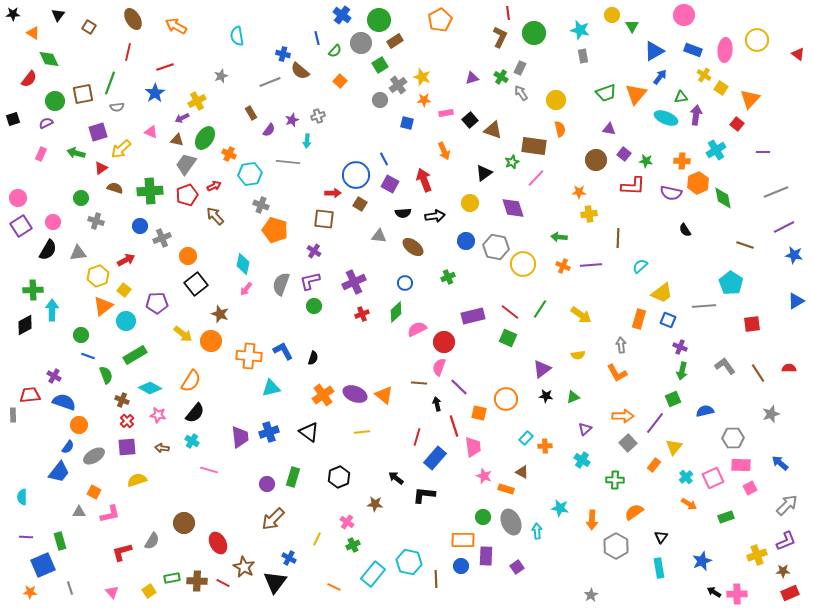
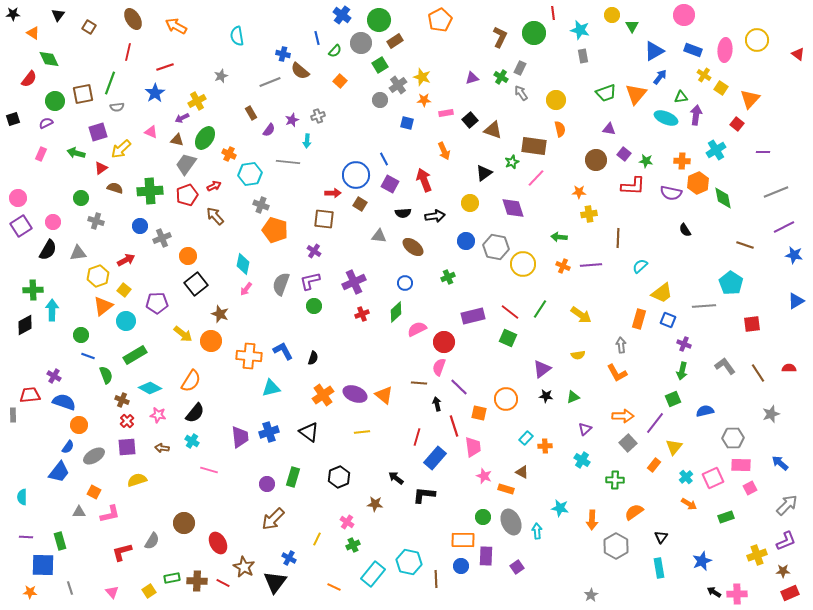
red line at (508, 13): moved 45 px right
purple cross at (680, 347): moved 4 px right, 3 px up
blue square at (43, 565): rotated 25 degrees clockwise
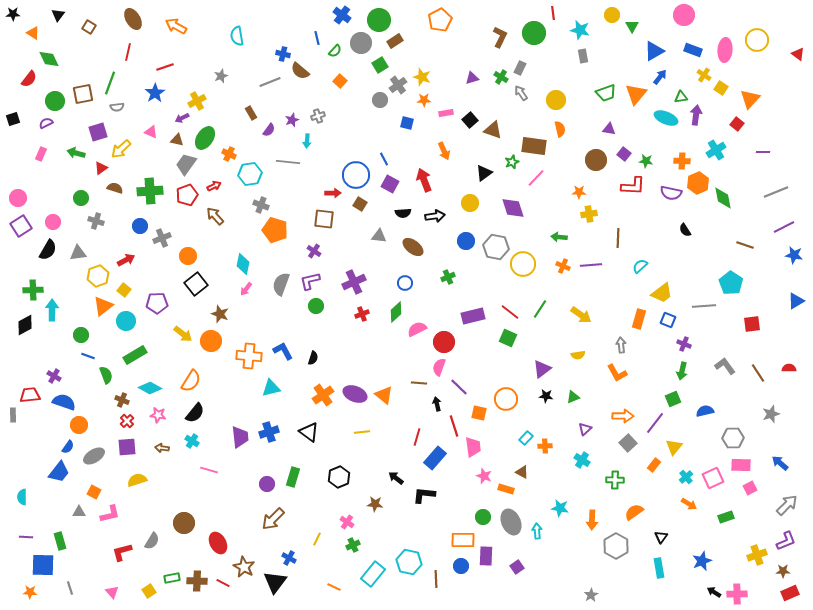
green circle at (314, 306): moved 2 px right
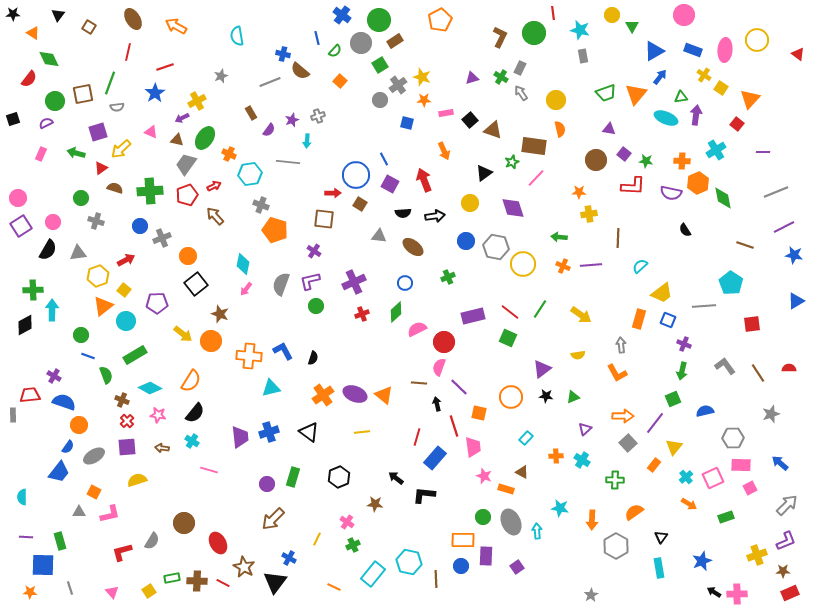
orange circle at (506, 399): moved 5 px right, 2 px up
orange cross at (545, 446): moved 11 px right, 10 px down
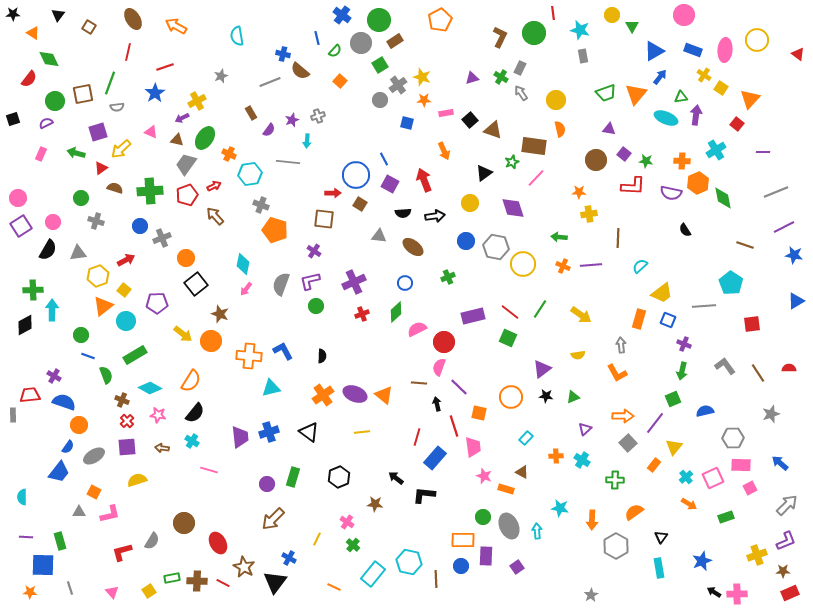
orange circle at (188, 256): moved 2 px left, 2 px down
black semicircle at (313, 358): moved 9 px right, 2 px up; rotated 16 degrees counterclockwise
gray ellipse at (511, 522): moved 2 px left, 4 px down
green cross at (353, 545): rotated 24 degrees counterclockwise
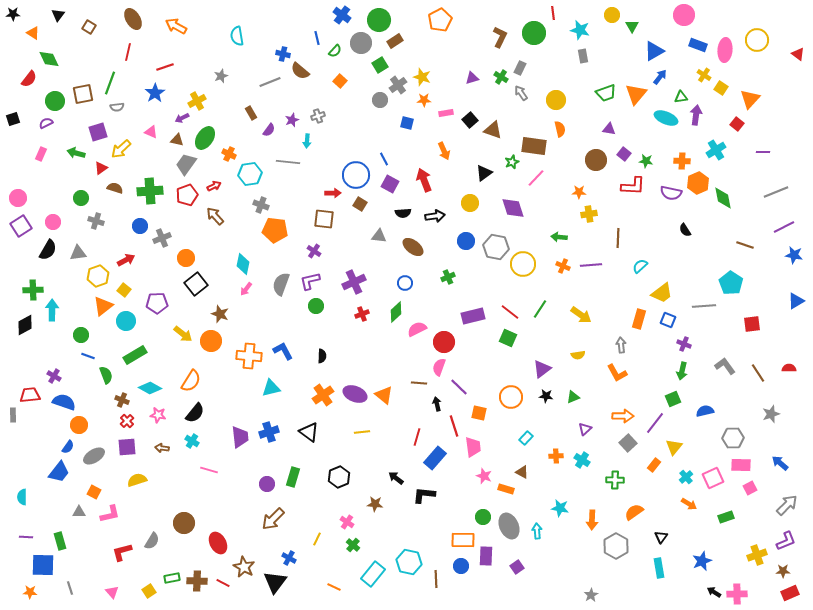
blue rectangle at (693, 50): moved 5 px right, 5 px up
orange pentagon at (275, 230): rotated 10 degrees counterclockwise
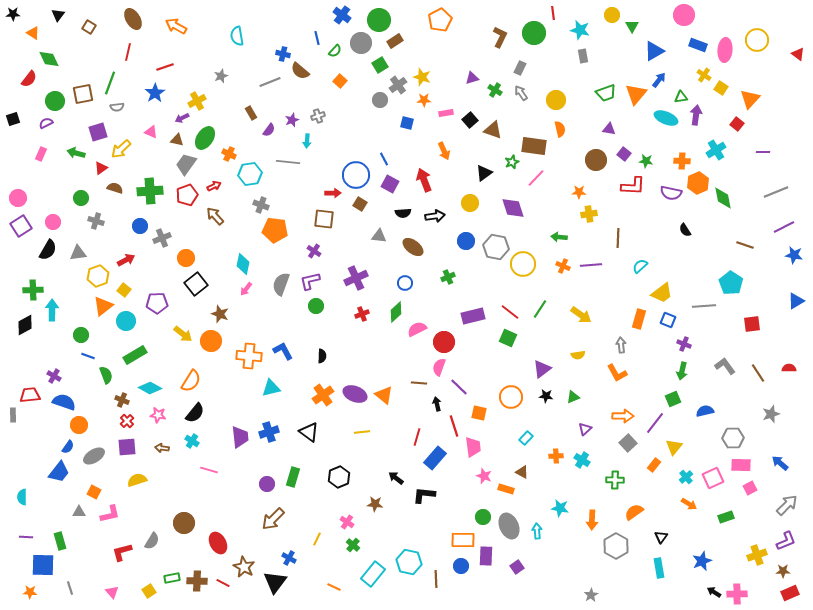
green cross at (501, 77): moved 6 px left, 13 px down
blue arrow at (660, 77): moved 1 px left, 3 px down
purple cross at (354, 282): moved 2 px right, 4 px up
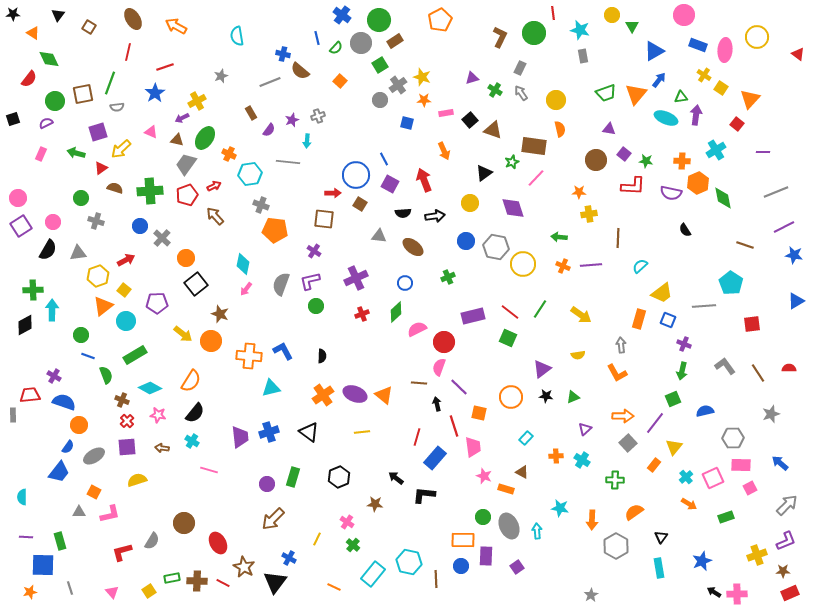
yellow circle at (757, 40): moved 3 px up
green semicircle at (335, 51): moved 1 px right, 3 px up
gray cross at (162, 238): rotated 24 degrees counterclockwise
orange star at (30, 592): rotated 16 degrees counterclockwise
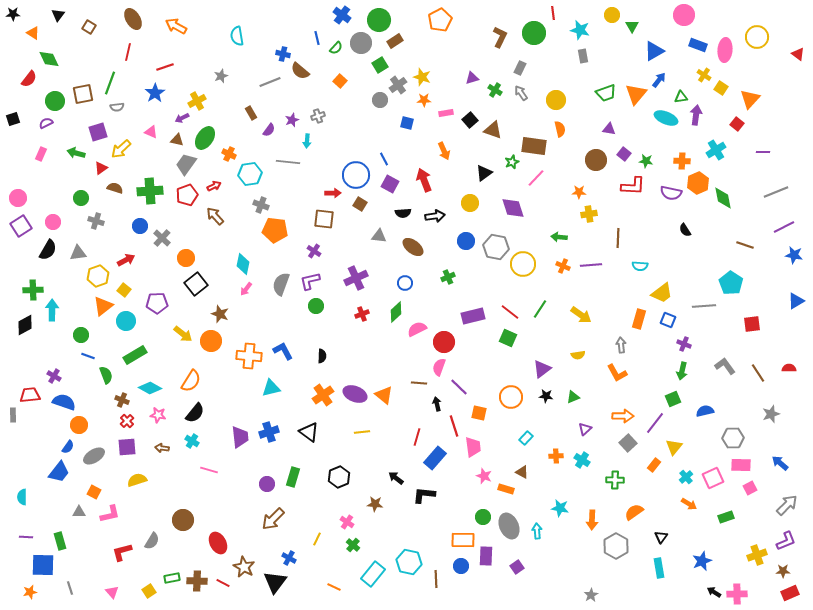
cyan semicircle at (640, 266): rotated 133 degrees counterclockwise
brown circle at (184, 523): moved 1 px left, 3 px up
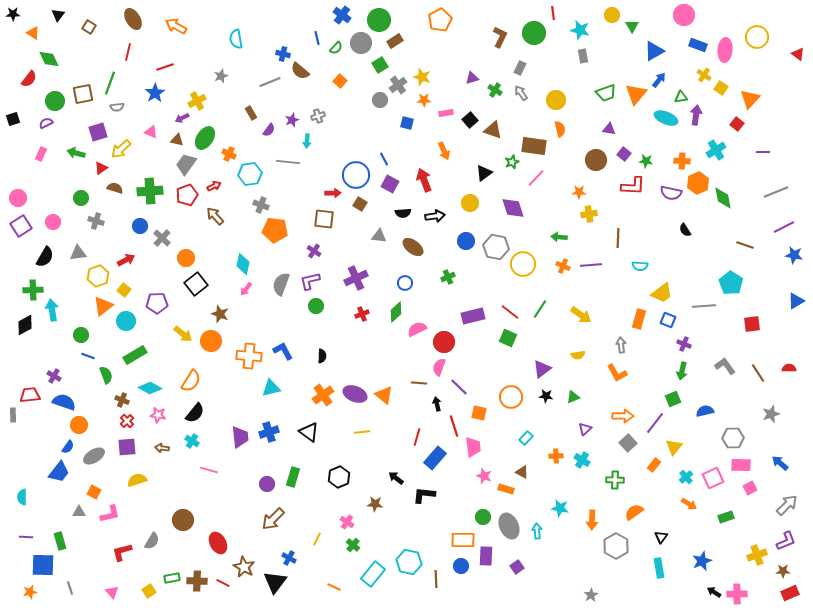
cyan semicircle at (237, 36): moved 1 px left, 3 px down
black semicircle at (48, 250): moved 3 px left, 7 px down
cyan arrow at (52, 310): rotated 10 degrees counterclockwise
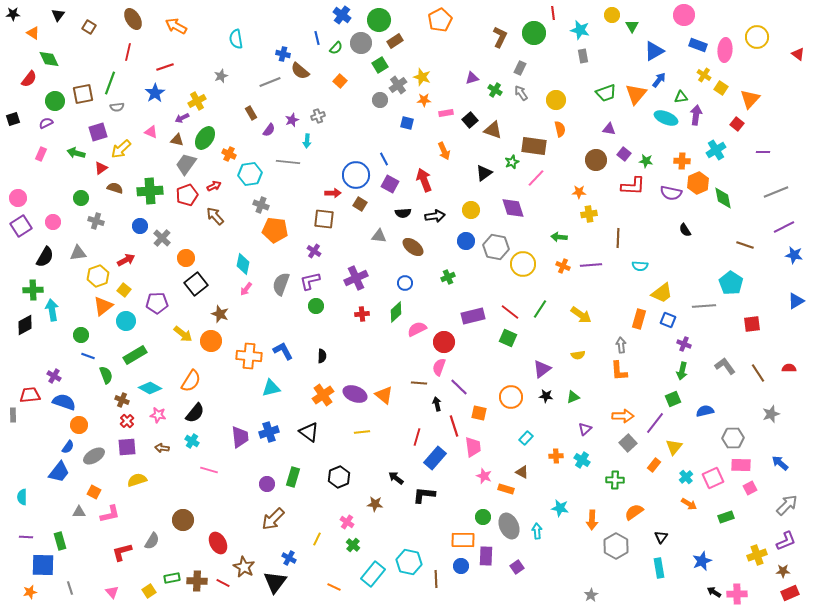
yellow circle at (470, 203): moved 1 px right, 7 px down
red cross at (362, 314): rotated 16 degrees clockwise
orange L-shape at (617, 373): moved 2 px right, 2 px up; rotated 25 degrees clockwise
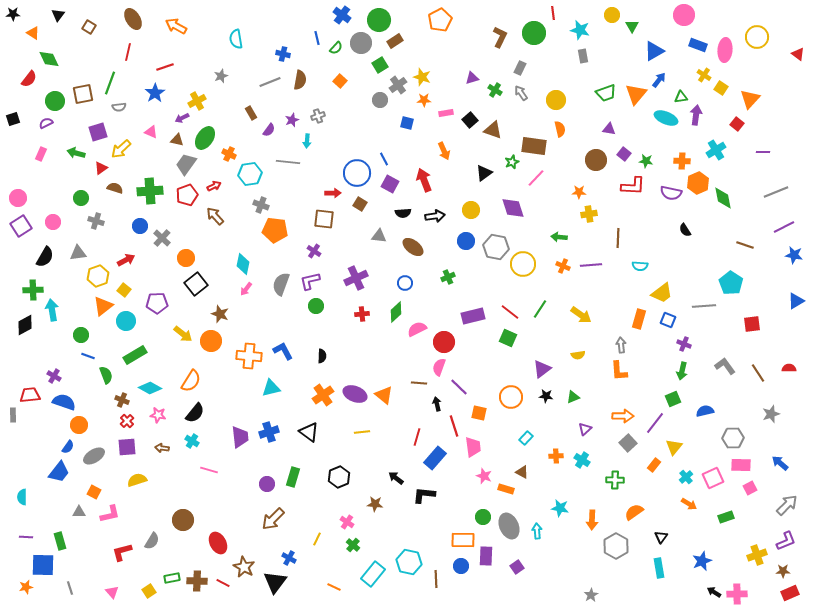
brown semicircle at (300, 71): moved 9 px down; rotated 120 degrees counterclockwise
gray semicircle at (117, 107): moved 2 px right
blue circle at (356, 175): moved 1 px right, 2 px up
orange star at (30, 592): moved 4 px left, 5 px up
